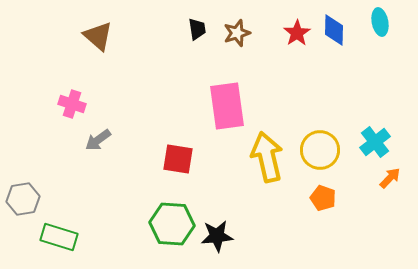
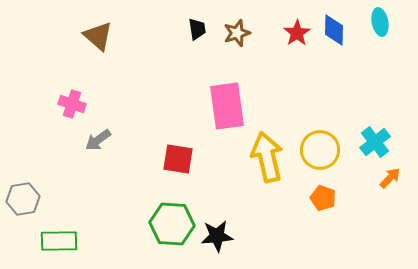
green rectangle: moved 4 px down; rotated 18 degrees counterclockwise
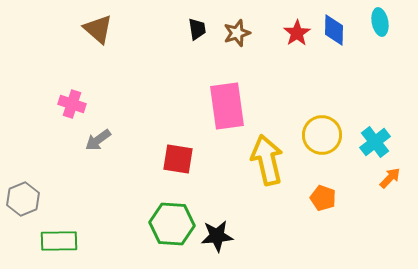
brown triangle: moved 7 px up
yellow circle: moved 2 px right, 15 px up
yellow arrow: moved 3 px down
gray hexagon: rotated 12 degrees counterclockwise
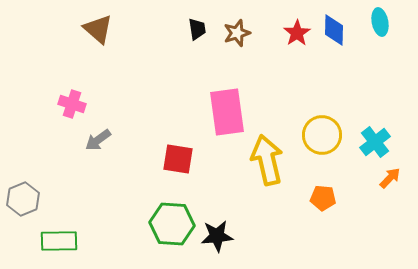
pink rectangle: moved 6 px down
orange pentagon: rotated 15 degrees counterclockwise
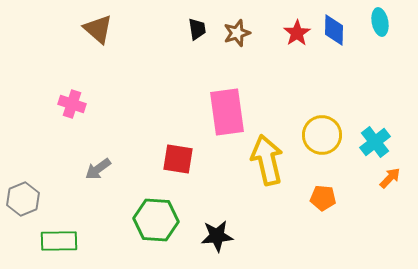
gray arrow: moved 29 px down
green hexagon: moved 16 px left, 4 px up
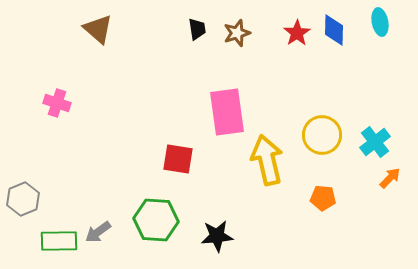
pink cross: moved 15 px left, 1 px up
gray arrow: moved 63 px down
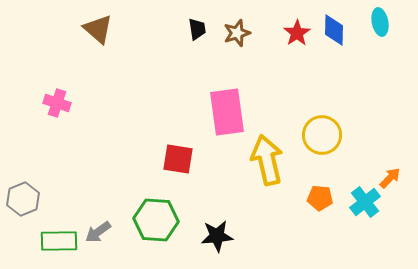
cyan cross: moved 10 px left, 60 px down
orange pentagon: moved 3 px left
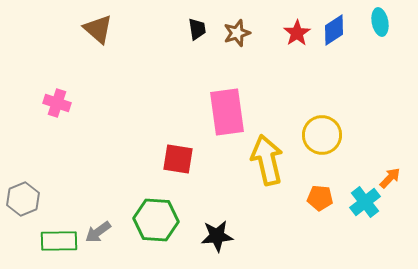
blue diamond: rotated 56 degrees clockwise
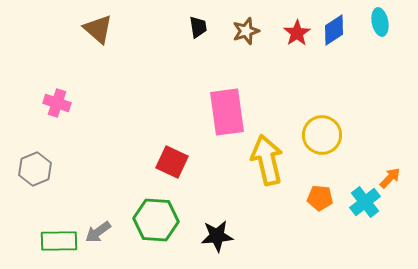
black trapezoid: moved 1 px right, 2 px up
brown star: moved 9 px right, 2 px up
red square: moved 6 px left, 3 px down; rotated 16 degrees clockwise
gray hexagon: moved 12 px right, 30 px up
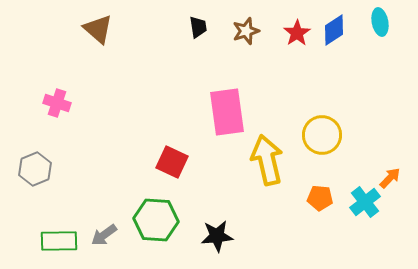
gray arrow: moved 6 px right, 3 px down
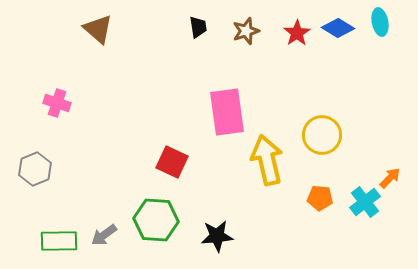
blue diamond: moved 4 px right, 2 px up; rotated 64 degrees clockwise
